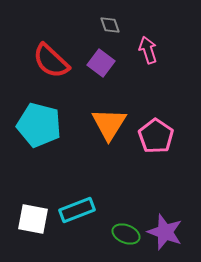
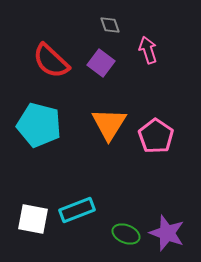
purple star: moved 2 px right, 1 px down
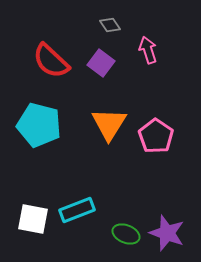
gray diamond: rotated 15 degrees counterclockwise
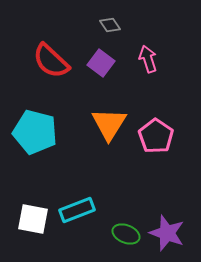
pink arrow: moved 9 px down
cyan pentagon: moved 4 px left, 7 px down
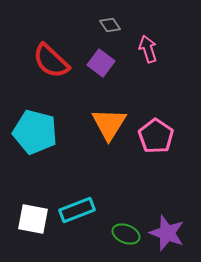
pink arrow: moved 10 px up
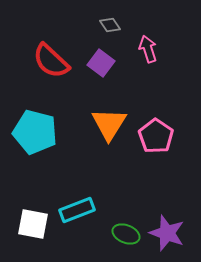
white square: moved 5 px down
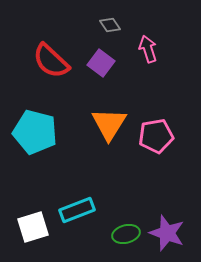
pink pentagon: rotated 28 degrees clockwise
white square: moved 3 px down; rotated 28 degrees counterclockwise
green ellipse: rotated 36 degrees counterclockwise
